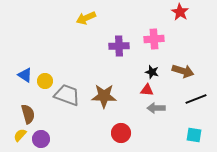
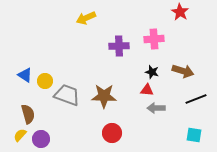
red circle: moved 9 px left
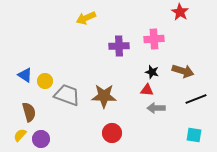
brown semicircle: moved 1 px right, 2 px up
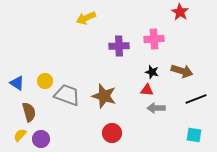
brown arrow: moved 1 px left
blue triangle: moved 8 px left, 8 px down
brown star: rotated 15 degrees clockwise
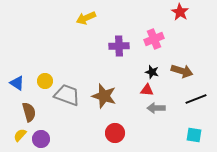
pink cross: rotated 18 degrees counterclockwise
red circle: moved 3 px right
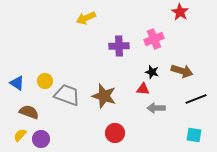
red triangle: moved 4 px left, 1 px up
brown semicircle: rotated 54 degrees counterclockwise
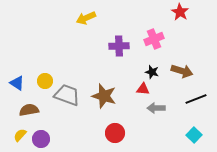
brown semicircle: moved 2 px up; rotated 30 degrees counterclockwise
cyan square: rotated 35 degrees clockwise
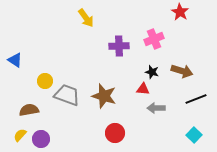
yellow arrow: rotated 102 degrees counterclockwise
blue triangle: moved 2 px left, 23 px up
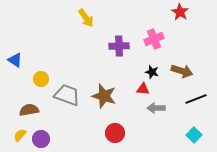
yellow circle: moved 4 px left, 2 px up
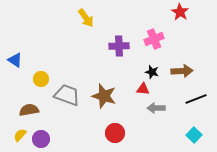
brown arrow: rotated 20 degrees counterclockwise
